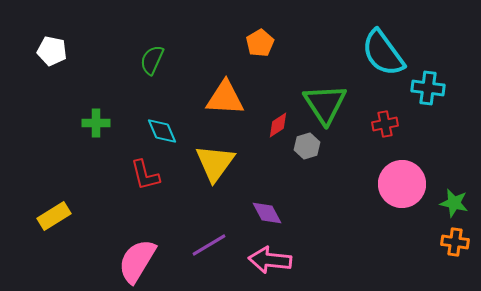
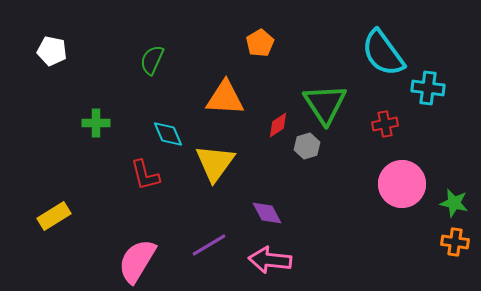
cyan diamond: moved 6 px right, 3 px down
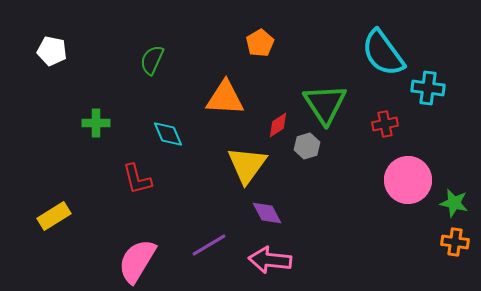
yellow triangle: moved 32 px right, 2 px down
red L-shape: moved 8 px left, 4 px down
pink circle: moved 6 px right, 4 px up
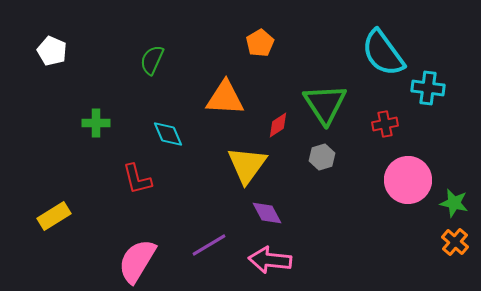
white pentagon: rotated 12 degrees clockwise
gray hexagon: moved 15 px right, 11 px down
orange cross: rotated 32 degrees clockwise
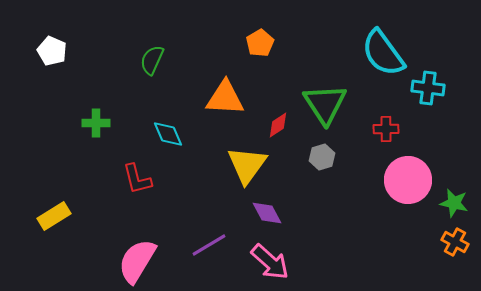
red cross: moved 1 px right, 5 px down; rotated 10 degrees clockwise
orange cross: rotated 12 degrees counterclockwise
pink arrow: moved 2 px down; rotated 144 degrees counterclockwise
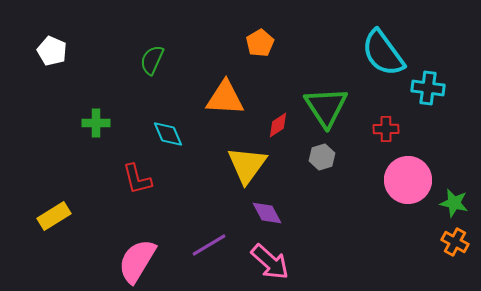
green triangle: moved 1 px right, 3 px down
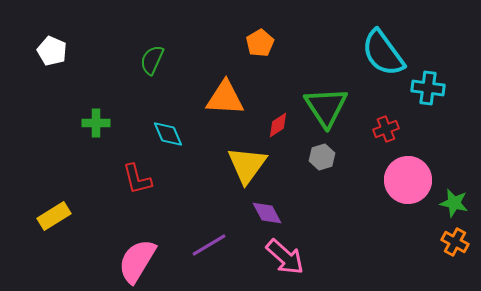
red cross: rotated 20 degrees counterclockwise
pink arrow: moved 15 px right, 5 px up
